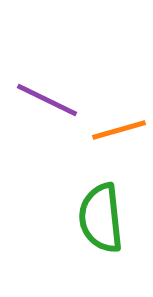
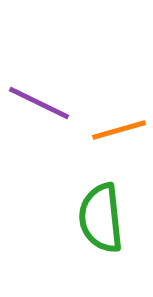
purple line: moved 8 px left, 3 px down
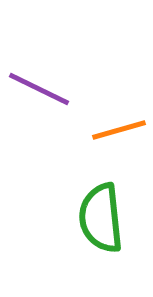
purple line: moved 14 px up
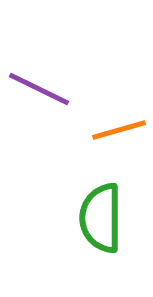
green semicircle: rotated 6 degrees clockwise
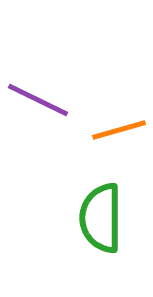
purple line: moved 1 px left, 11 px down
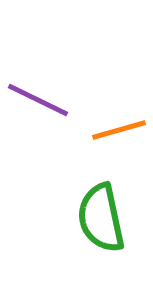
green semicircle: rotated 12 degrees counterclockwise
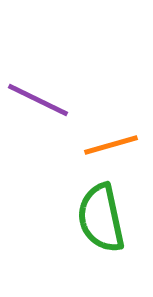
orange line: moved 8 px left, 15 px down
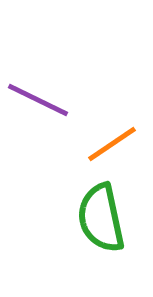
orange line: moved 1 px right, 1 px up; rotated 18 degrees counterclockwise
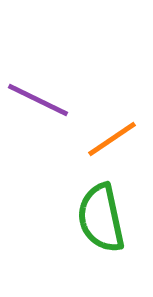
orange line: moved 5 px up
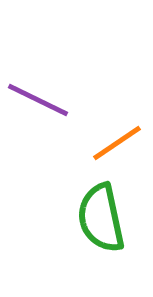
orange line: moved 5 px right, 4 px down
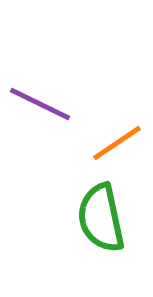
purple line: moved 2 px right, 4 px down
